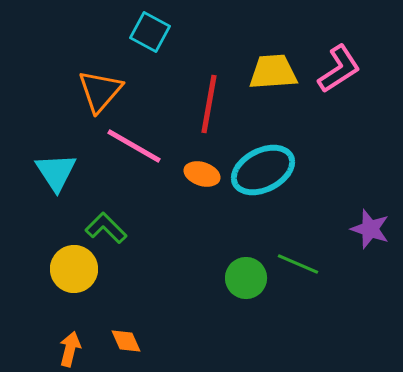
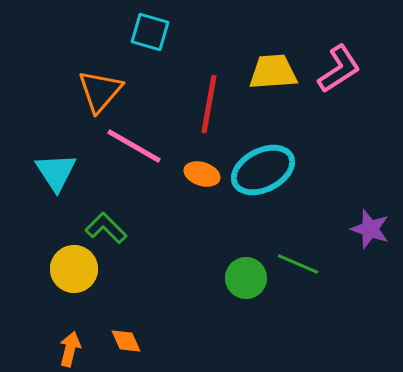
cyan square: rotated 12 degrees counterclockwise
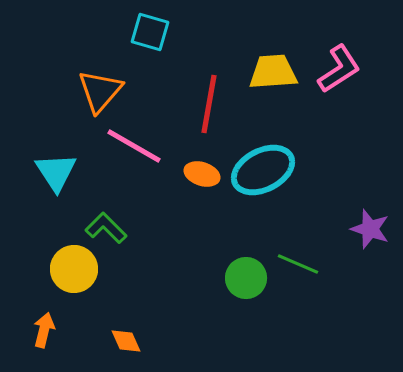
orange arrow: moved 26 px left, 19 px up
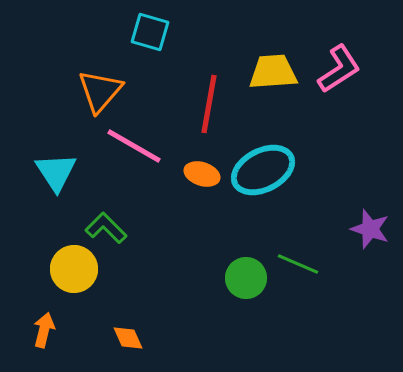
orange diamond: moved 2 px right, 3 px up
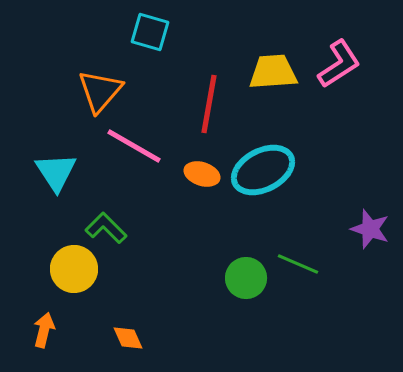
pink L-shape: moved 5 px up
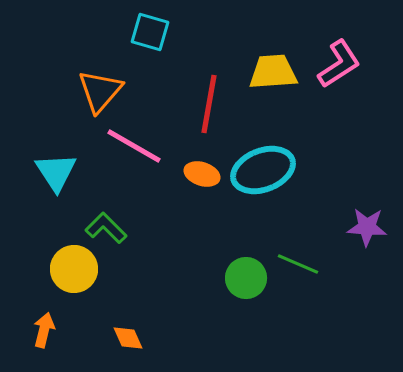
cyan ellipse: rotated 6 degrees clockwise
purple star: moved 3 px left, 2 px up; rotated 15 degrees counterclockwise
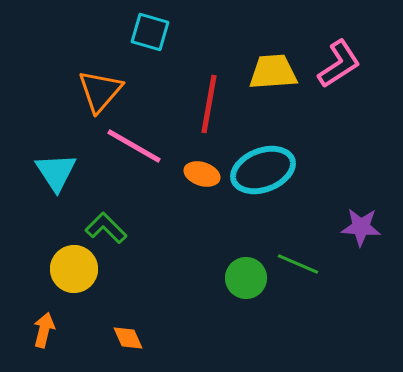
purple star: moved 6 px left
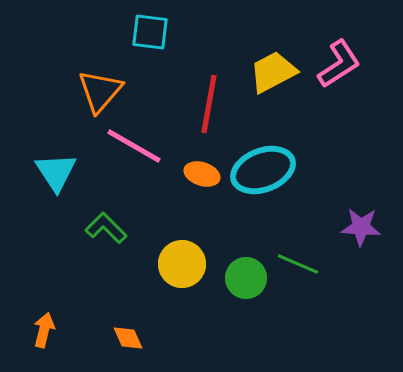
cyan square: rotated 9 degrees counterclockwise
yellow trapezoid: rotated 24 degrees counterclockwise
yellow circle: moved 108 px right, 5 px up
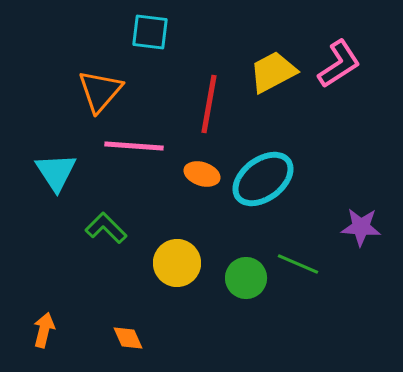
pink line: rotated 26 degrees counterclockwise
cyan ellipse: moved 9 px down; rotated 16 degrees counterclockwise
yellow circle: moved 5 px left, 1 px up
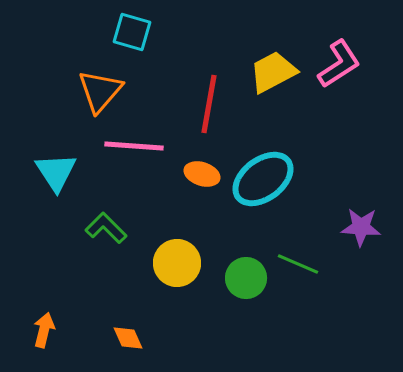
cyan square: moved 18 px left; rotated 9 degrees clockwise
